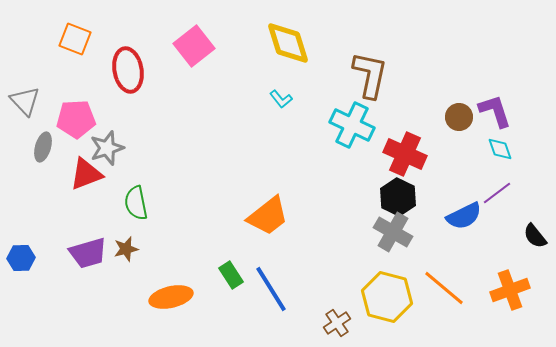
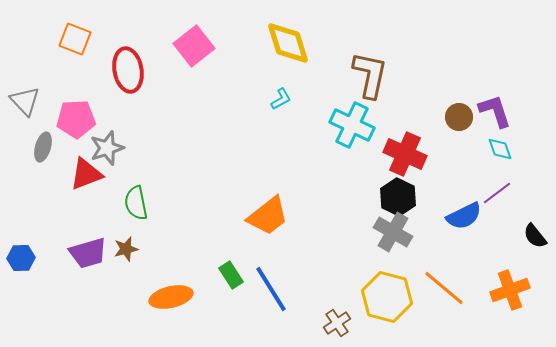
cyan L-shape: rotated 80 degrees counterclockwise
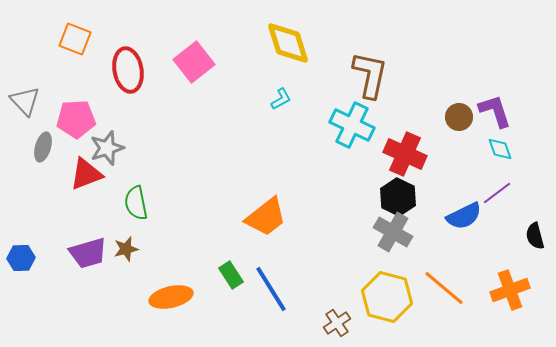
pink square: moved 16 px down
orange trapezoid: moved 2 px left, 1 px down
black semicircle: rotated 24 degrees clockwise
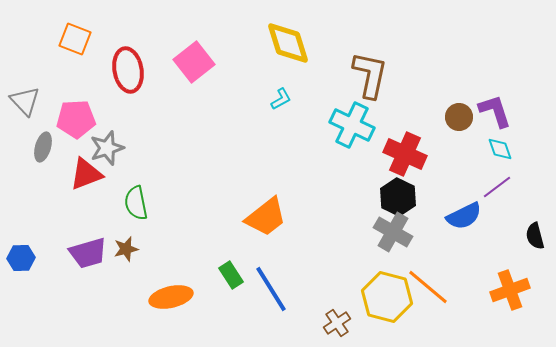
purple line: moved 6 px up
orange line: moved 16 px left, 1 px up
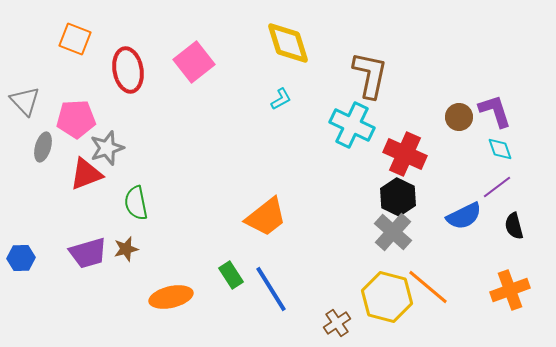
gray cross: rotated 12 degrees clockwise
black semicircle: moved 21 px left, 10 px up
